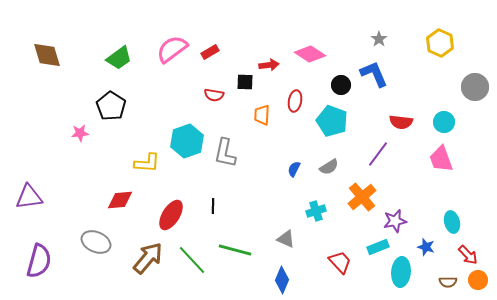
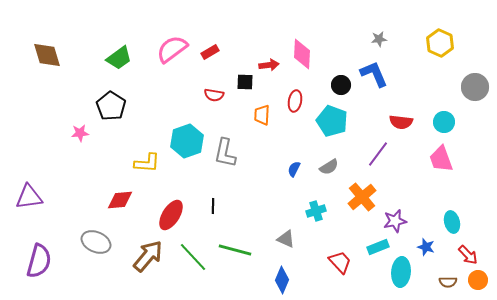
gray star at (379, 39): rotated 28 degrees clockwise
pink diamond at (310, 54): moved 8 px left; rotated 60 degrees clockwise
brown arrow at (148, 258): moved 2 px up
green line at (192, 260): moved 1 px right, 3 px up
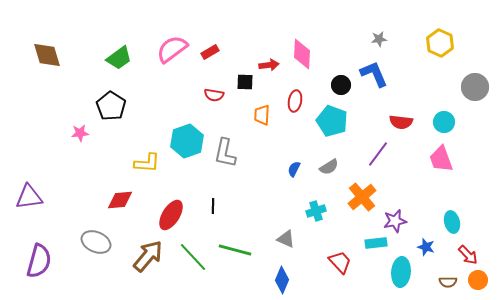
cyan rectangle at (378, 247): moved 2 px left, 4 px up; rotated 15 degrees clockwise
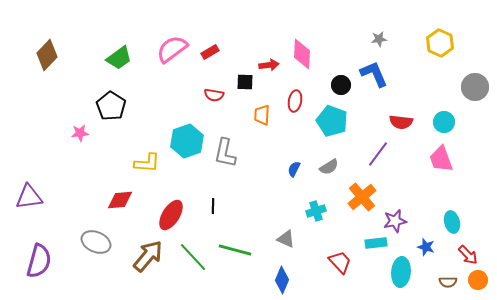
brown diamond at (47, 55): rotated 60 degrees clockwise
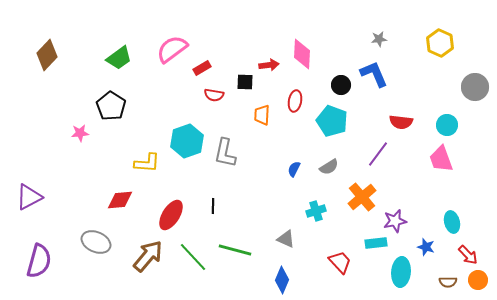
red rectangle at (210, 52): moved 8 px left, 16 px down
cyan circle at (444, 122): moved 3 px right, 3 px down
purple triangle at (29, 197): rotated 20 degrees counterclockwise
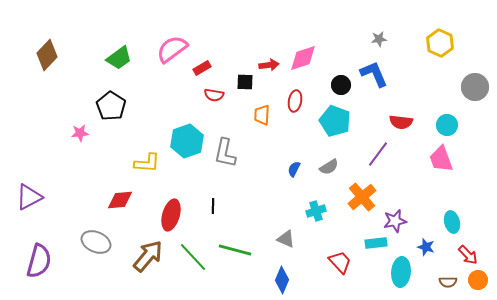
pink diamond at (302, 54): moved 1 px right, 4 px down; rotated 68 degrees clockwise
cyan pentagon at (332, 121): moved 3 px right
red ellipse at (171, 215): rotated 16 degrees counterclockwise
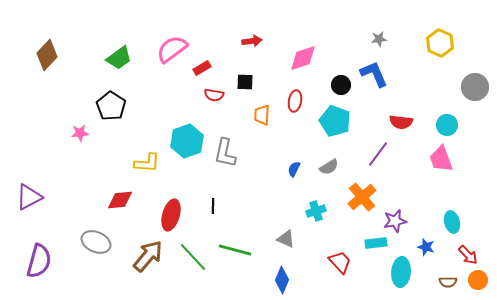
red arrow at (269, 65): moved 17 px left, 24 px up
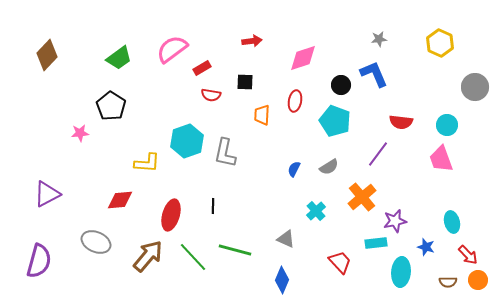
red semicircle at (214, 95): moved 3 px left
purple triangle at (29, 197): moved 18 px right, 3 px up
cyan cross at (316, 211): rotated 24 degrees counterclockwise
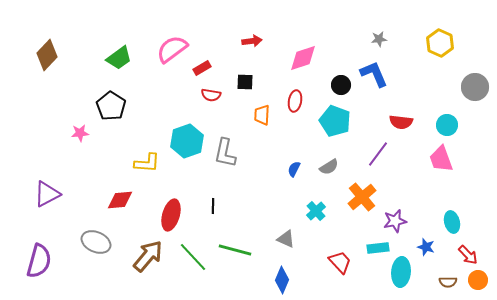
cyan rectangle at (376, 243): moved 2 px right, 5 px down
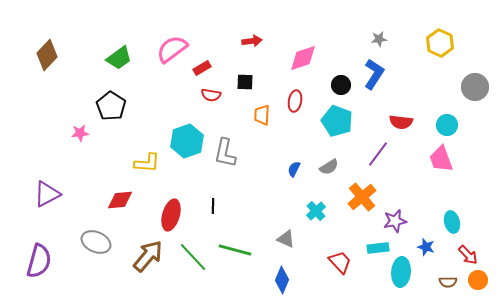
blue L-shape at (374, 74): rotated 56 degrees clockwise
cyan pentagon at (335, 121): moved 2 px right
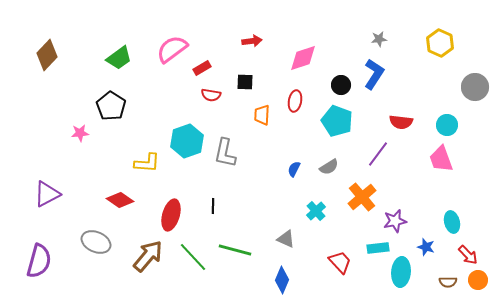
red diamond at (120, 200): rotated 40 degrees clockwise
